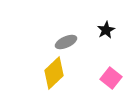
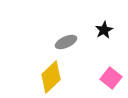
black star: moved 2 px left
yellow diamond: moved 3 px left, 4 px down
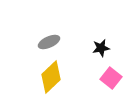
black star: moved 3 px left, 18 px down; rotated 18 degrees clockwise
gray ellipse: moved 17 px left
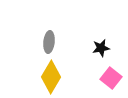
gray ellipse: rotated 60 degrees counterclockwise
yellow diamond: rotated 16 degrees counterclockwise
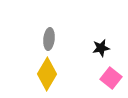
gray ellipse: moved 3 px up
yellow diamond: moved 4 px left, 3 px up
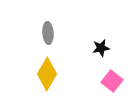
gray ellipse: moved 1 px left, 6 px up; rotated 10 degrees counterclockwise
pink square: moved 1 px right, 3 px down
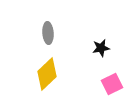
yellow diamond: rotated 16 degrees clockwise
pink square: moved 3 px down; rotated 25 degrees clockwise
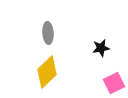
yellow diamond: moved 2 px up
pink square: moved 2 px right, 1 px up
